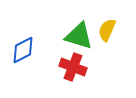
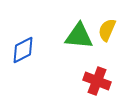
green triangle: rotated 12 degrees counterclockwise
red cross: moved 24 px right, 14 px down
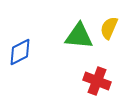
yellow semicircle: moved 2 px right, 2 px up
blue diamond: moved 3 px left, 2 px down
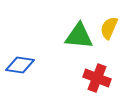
blue diamond: moved 13 px down; rotated 36 degrees clockwise
red cross: moved 3 px up
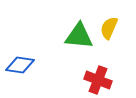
red cross: moved 1 px right, 2 px down
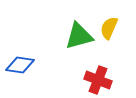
green triangle: rotated 20 degrees counterclockwise
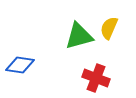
red cross: moved 2 px left, 2 px up
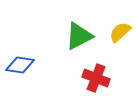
yellow semicircle: moved 11 px right, 4 px down; rotated 25 degrees clockwise
green triangle: rotated 12 degrees counterclockwise
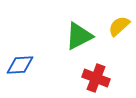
yellow semicircle: moved 1 px left, 6 px up
blue diamond: rotated 12 degrees counterclockwise
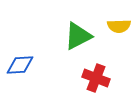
yellow semicircle: rotated 140 degrees counterclockwise
green triangle: moved 1 px left
